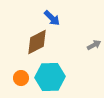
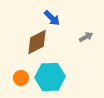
gray arrow: moved 8 px left, 8 px up
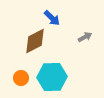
gray arrow: moved 1 px left
brown diamond: moved 2 px left, 1 px up
cyan hexagon: moved 2 px right
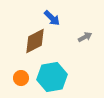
cyan hexagon: rotated 8 degrees counterclockwise
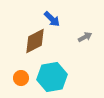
blue arrow: moved 1 px down
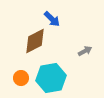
gray arrow: moved 14 px down
cyan hexagon: moved 1 px left, 1 px down
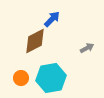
blue arrow: rotated 90 degrees counterclockwise
gray arrow: moved 2 px right, 3 px up
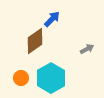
brown diamond: rotated 8 degrees counterclockwise
gray arrow: moved 1 px down
cyan hexagon: rotated 20 degrees counterclockwise
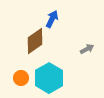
blue arrow: rotated 18 degrees counterclockwise
cyan hexagon: moved 2 px left
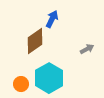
orange circle: moved 6 px down
